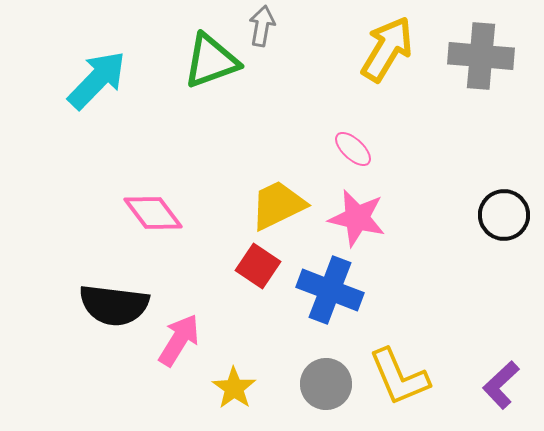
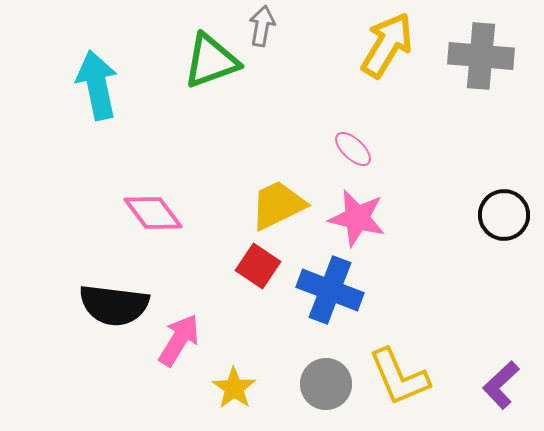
yellow arrow: moved 4 px up
cyan arrow: moved 5 px down; rotated 56 degrees counterclockwise
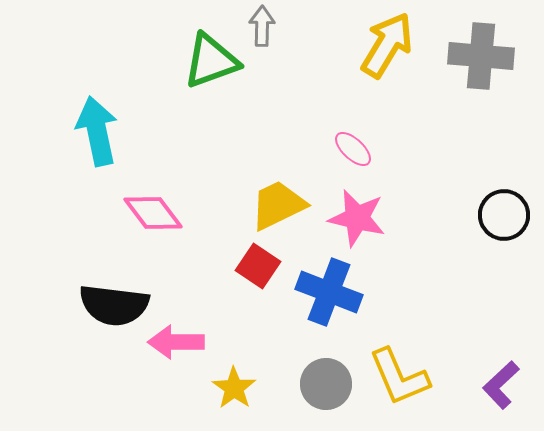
gray arrow: rotated 9 degrees counterclockwise
cyan arrow: moved 46 px down
blue cross: moved 1 px left, 2 px down
pink arrow: moved 3 px left, 2 px down; rotated 122 degrees counterclockwise
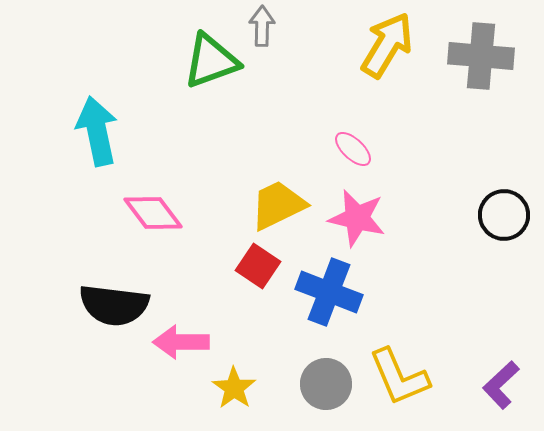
pink arrow: moved 5 px right
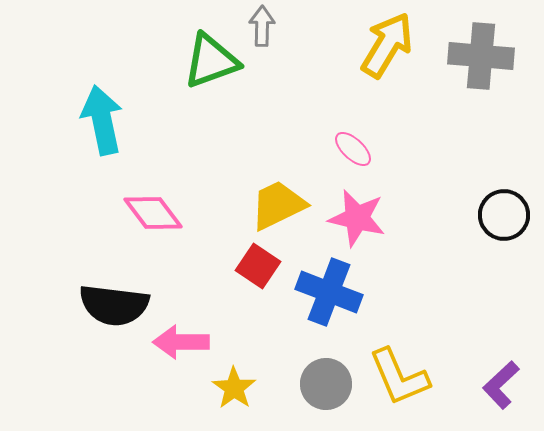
cyan arrow: moved 5 px right, 11 px up
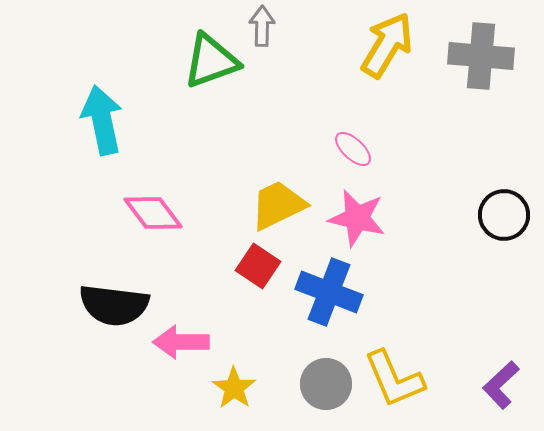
yellow L-shape: moved 5 px left, 2 px down
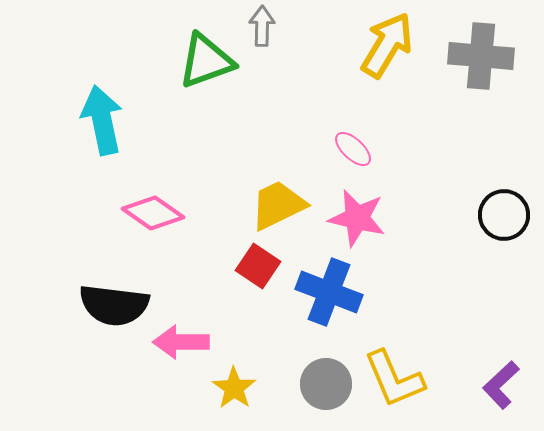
green triangle: moved 5 px left
pink diamond: rotated 18 degrees counterclockwise
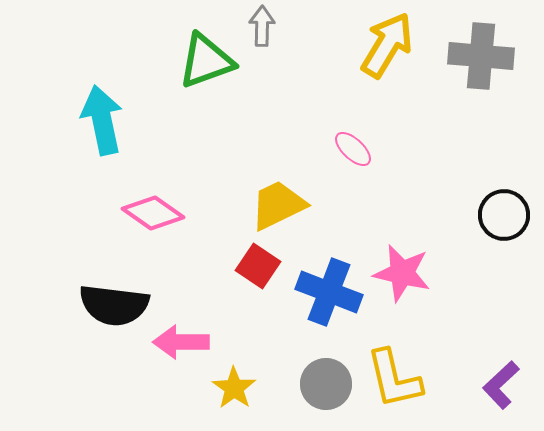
pink star: moved 45 px right, 55 px down
yellow L-shape: rotated 10 degrees clockwise
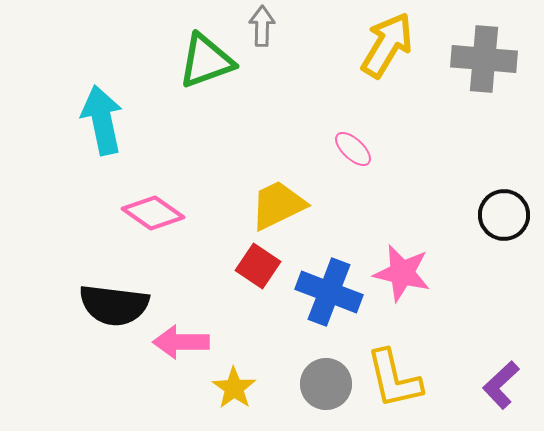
gray cross: moved 3 px right, 3 px down
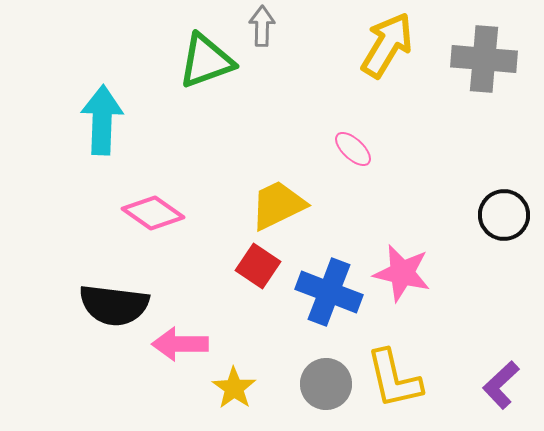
cyan arrow: rotated 14 degrees clockwise
pink arrow: moved 1 px left, 2 px down
